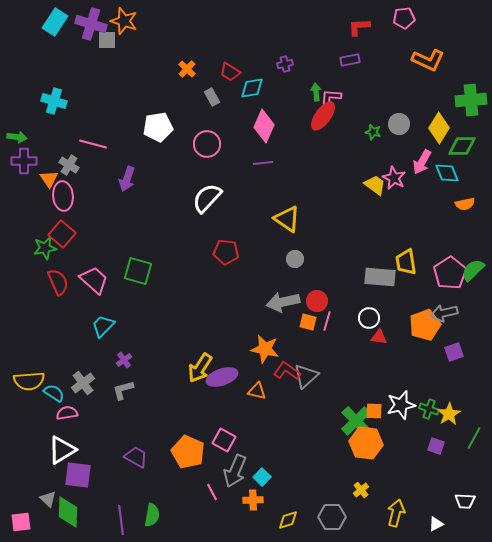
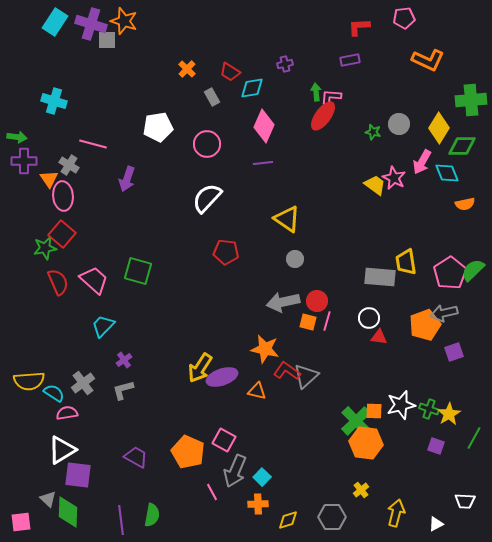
orange cross at (253, 500): moved 5 px right, 4 px down
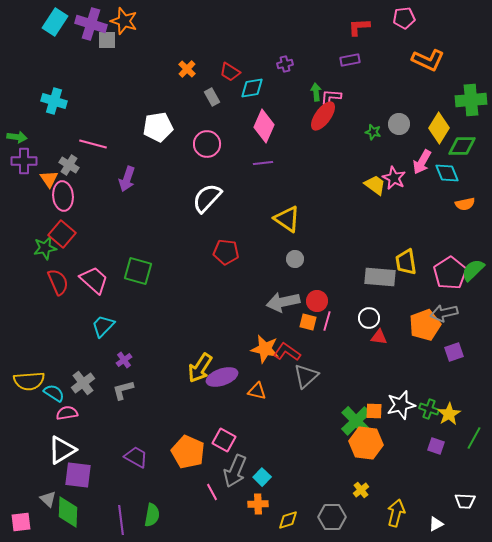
red L-shape at (287, 371): moved 19 px up
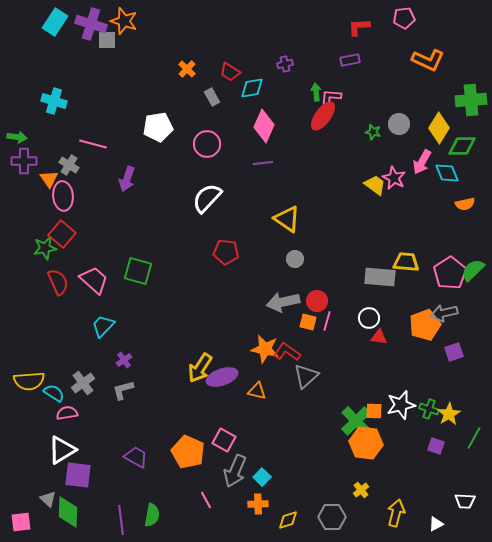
yellow trapezoid at (406, 262): rotated 104 degrees clockwise
pink line at (212, 492): moved 6 px left, 8 px down
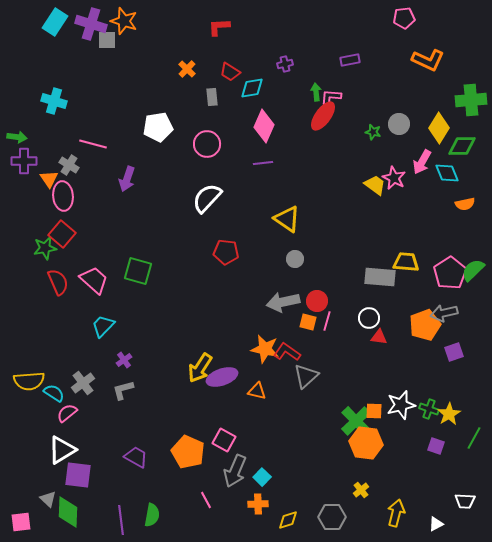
red L-shape at (359, 27): moved 140 px left
gray rectangle at (212, 97): rotated 24 degrees clockwise
pink semicircle at (67, 413): rotated 30 degrees counterclockwise
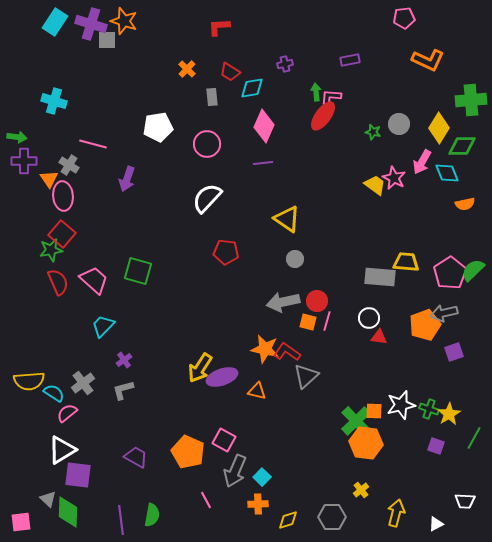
green star at (45, 248): moved 6 px right, 2 px down
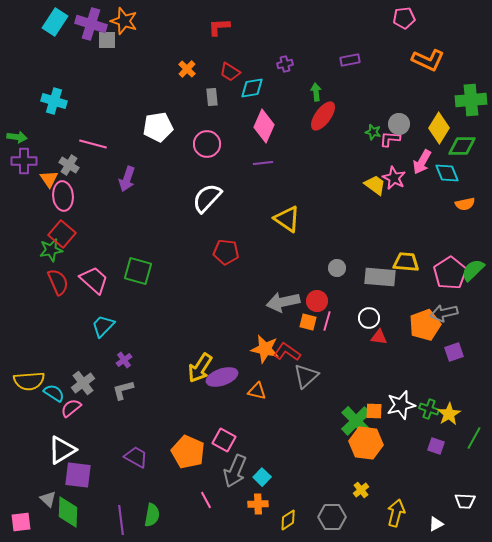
pink L-shape at (331, 97): moved 59 px right, 42 px down
gray circle at (295, 259): moved 42 px right, 9 px down
pink semicircle at (67, 413): moved 4 px right, 5 px up
yellow diamond at (288, 520): rotated 15 degrees counterclockwise
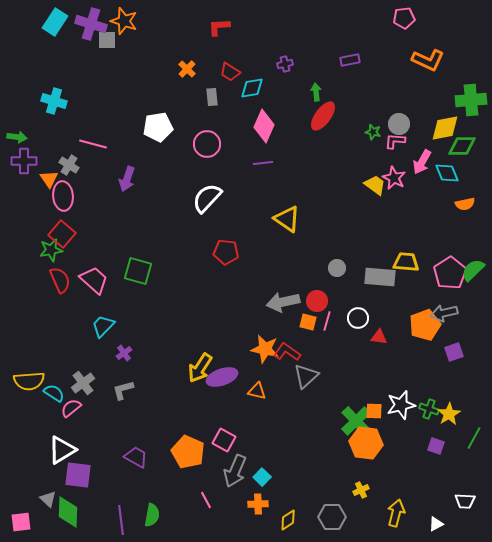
yellow diamond at (439, 128): moved 6 px right; rotated 48 degrees clockwise
pink L-shape at (390, 139): moved 5 px right, 2 px down
red semicircle at (58, 282): moved 2 px right, 2 px up
white circle at (369, 318): moved 11 px left
purple cross at (124, 360): moved 7 px up
yellow cross at (361, 490): rotated 14 degrees clockwise
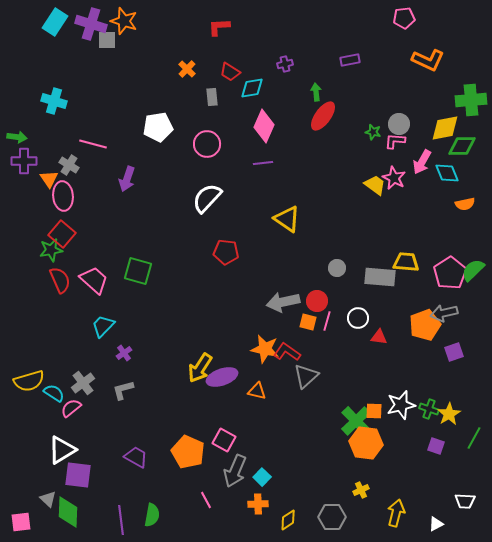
yellow semicircle at (29, 381): rotated 12 degrees counterclockwise
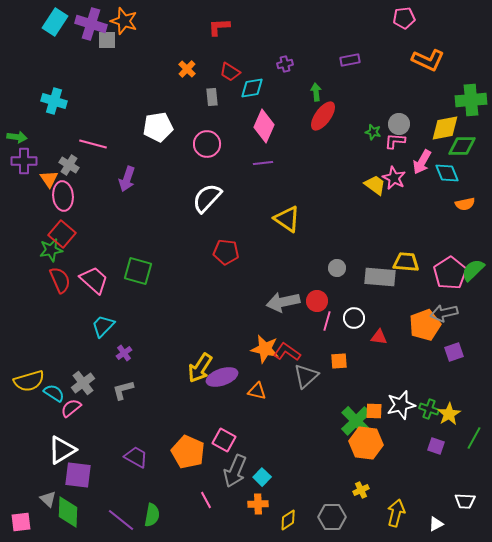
white circle at (358, 318): moved 4 px left
orange square at (308, 322): moved 31 px right, 39 px down; rotated 18 degrees counterclockwise
purple line at (121, 520): rotated 44 degrees counterclockwise
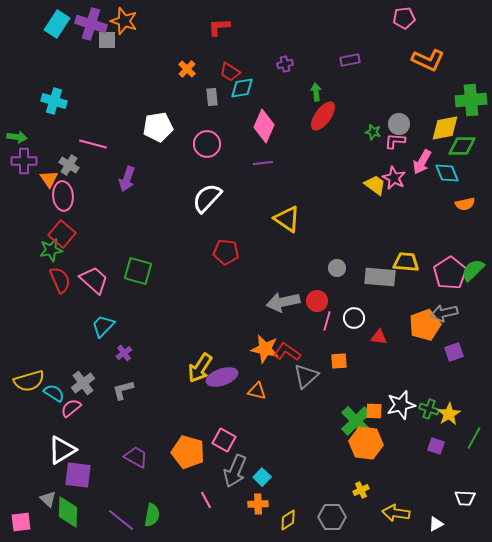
cyan rectangle at (55, 22): moved 2 px right, 2 px down
cyan diamond at (252, 88): moved 10 px left
orange pentagon at (188, 452): rotated 8 degrees counterclockwise
white trapezoid at (465, 501): moved 3 px up
yellow arrow at (396, 513): rotated 96 degrees counterclockwise
